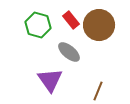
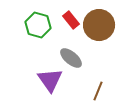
gray ellipse: moved 2 px right, 6 px down
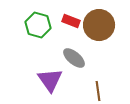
red rectangle: moved 1 px down; rotated 30 degrees counterclockwise
gray ellipse: moved 3 px right
brown line: rotated 30 degrees counterclockwise
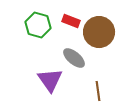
brown circle: moved 7 px down
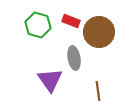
gray ellipse: rotated 40 degrees clockwise
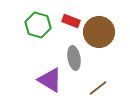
purple triangle: rotated 24 degrees counterclockwise
brown line: moved 3 px up; rotated 60 degrees clockwise
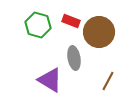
brown line: moved 10 px right, 7 px up; rotated 24 degrees counterclockwise
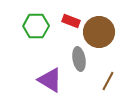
green hexagon: moved 2 px left, 1 px down; rotated 15 degrees counterclockwise
gray ellipse: moved 5 px right, 1 px down
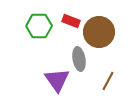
green hexagon: moved 3 px right
purple triangle: moved 7 px right; rotated 24 degrees clockwise
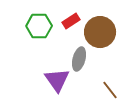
red rectangle: rotated 54 degrees counterclockwise
brown circle: moved 1 px right
gray ellipse: rotated 25 degrees clockwise
brown line: moved 2 px right, 9 px down; rotated 66 degrees counterclockwise
